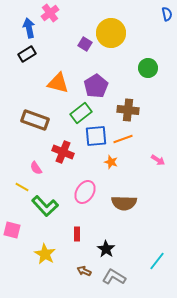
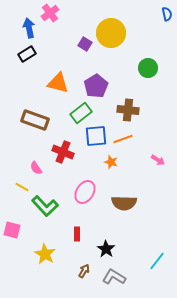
brown arrow: rotated 96 degrees clockwise
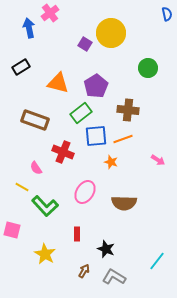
black rectangle: moved 6 px left, 13 px down
black star: rotated 12 degrees counterclockwise
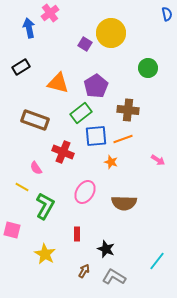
green L-shape: rotated 108 degrees counterclockwise
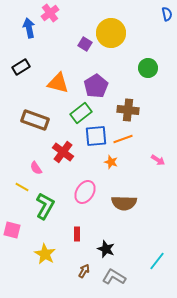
red cross: rotated 15 degrees clockwise
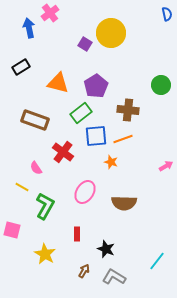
green circle: moved 13 px right, 17 px down
pink arrow: moved 8 px right, 6 px down; rotated 64 degrees counterclockwise
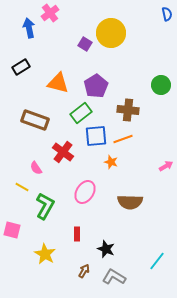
brown semicircle: moved 6 px right, 1 px up
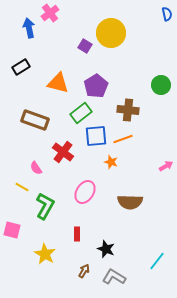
purple square: moved 2 px down
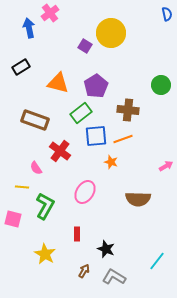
red cross: moved 3 px left, 1 px up
yellow line: rotated 24 degrees counterclockwise
brown semicircle: moved 8 px right, 3 px up
pink square: moved 1 px right, 11 px up
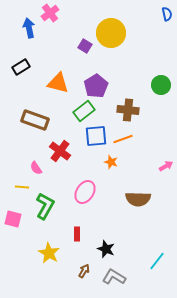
green rectangle: moved 3 px right, 2 px up
yellow star: moved 4 px right, 1 px up
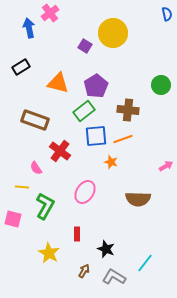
yellow circle: moved 2 px right
cyan line: moved 12 px left, 2 px down
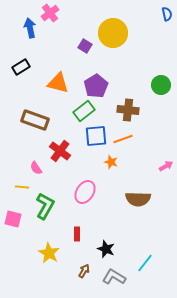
blue arrow: moved 1 px right
